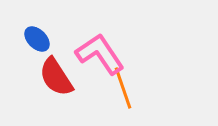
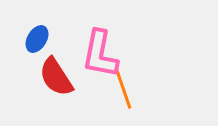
blue ellipse: rotated 76 degrees clockwise
pink L-shape: rotated 135 degrees counterclockwise
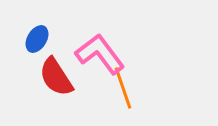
pink L-shape: rotated 132 degrees clockwise
